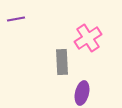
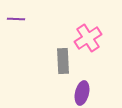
purple line: rotated 12 degrees clockwise
gray rectangle: moved 1 px right, 1 px up
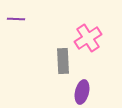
purple ellipse: moved 1 px up
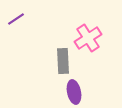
purple line: rotated 36 degrees counterclockwise
purple ellipse: moved 8 px left; rotated 25 degrees counterclockwise
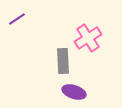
purple line: moved 1 px right
purple ellipse: rotated 60 degrees counterclockwise
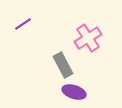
purple line: moved 6 px right, 5 px down
gray rectangle: moved 4 px down; rotated 25 degrees counterclockwise
